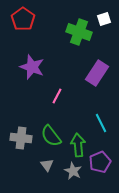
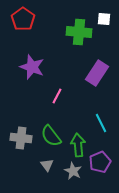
white square: rotated 24 degrees clockwise
green cross: rotated 15 degrees counterclockwise
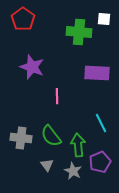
purple rectangle: rotated 60 degrees clockwise
pink line: rotated 28 degrees counterclockwise
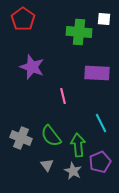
pink line: moved 6 px right; rotated 14 degrees counterclockwise
gray cross: rotated 15 degrees clockwise
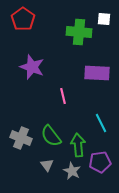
purple pentagon: rotated 15 degrees clockwise
gray star: moved 1 px left
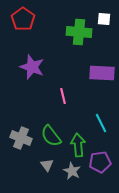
purple rectangle: moved 5 px right
